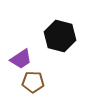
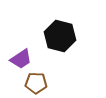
brown pentagon: moved 3 px right, 1 px down
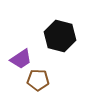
brown pentagon: moved 2 px right, 3 px up
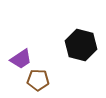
black hexagon: moved 21 px right, 9 px down
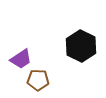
black hexagon: moved 1 px down; rotated 12 degrees clockwise
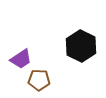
brown pentagon: moved 1 px right
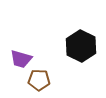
purple trapezoid: rotated 50 degrees clockwise
